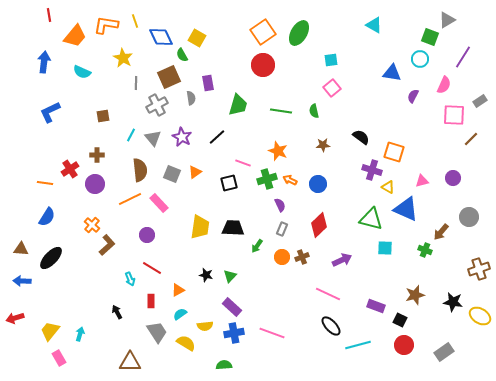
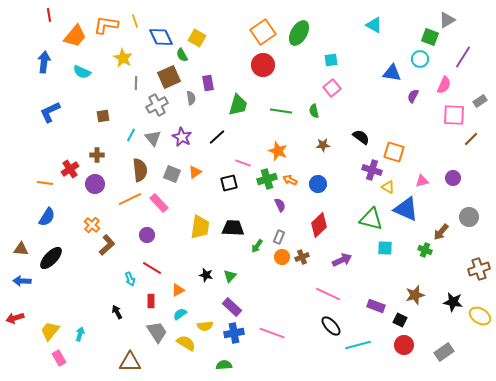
gray rectangle at (282, 229): moved 3 px left, 8 px down
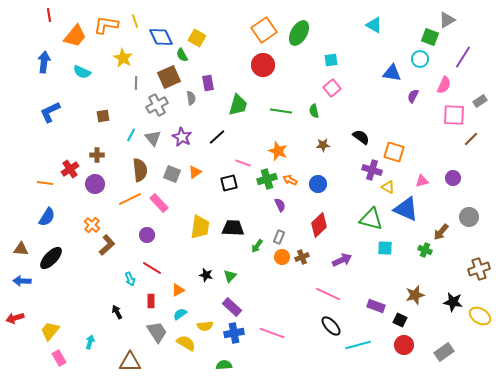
orange square at (263, 32): moved 1 px right, 2 px up
cyan arrow at (80, 334): moved 10 px right, 8 px down
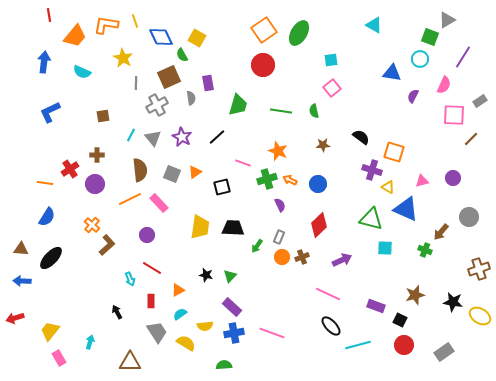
black square at (229, 183): moved 7 px left, 4 px down
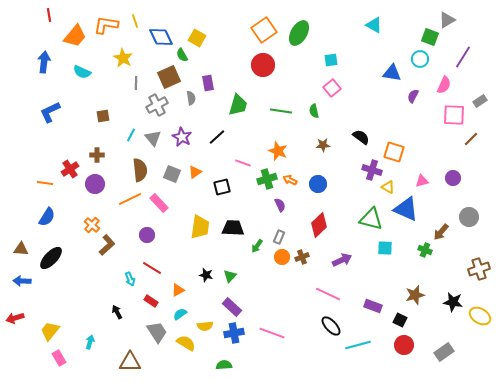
red rectangle at (151, 301): rotated 56 degrees counterclockwise
purple rectangle at (376, 306): moved 3 px left
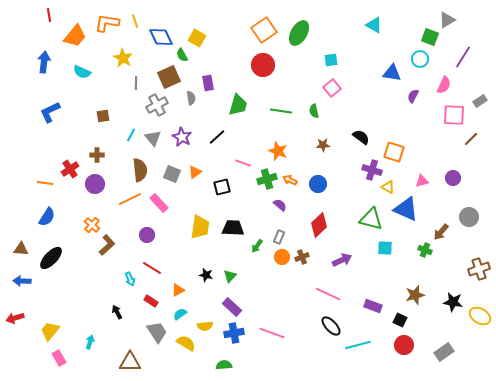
orange L-shape at (106, 25): moved 1 px right, 2 px up
purple semicircle at (280, 205): rotated 24 degrees counterclockwise
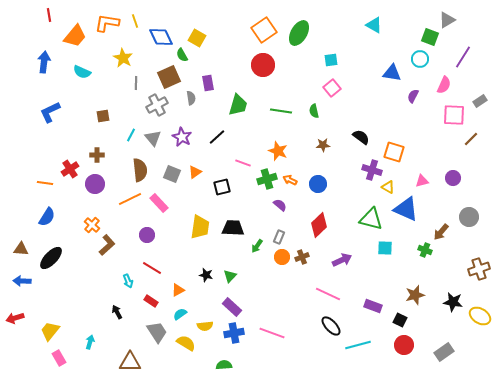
cyan arrow at (130, 279): moved 2 px left, 2 px down
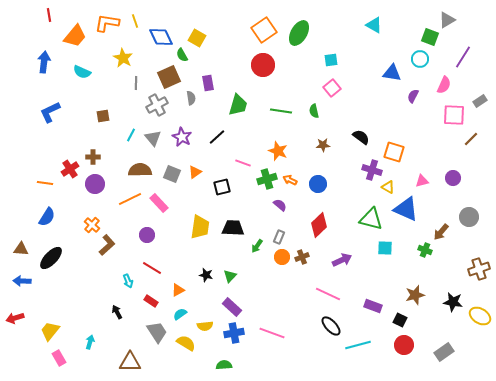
brown cross at (97, 155): moved 4 px left, 2 px down
brown semicircle at (140, 170): rotated 85 degrees counterclockwise
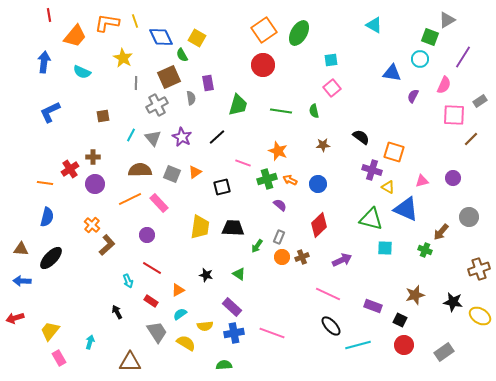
blue semicircle at (47, 217): rotated 18 degrees counterclockwise
green triangle at (230, 276): moved 9 px right, 2 px up; rotated 40 degrees counterclockwise
